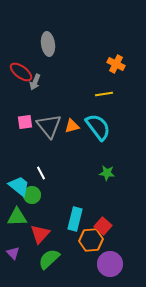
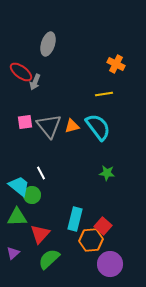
gray ellipse: rotated 25 degrees clockwise
purple triangle: rotated 32 degrees clockwise
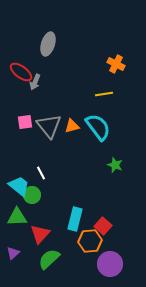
green star: moved 8 px right, 8 px up; rotated 14 degrees clockwise
orange hexagon: moved 1 px left, 1 px down
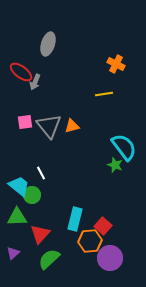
cyan semicircle: moved 26 px right, 20 px down
purple circle: moved 6 px up
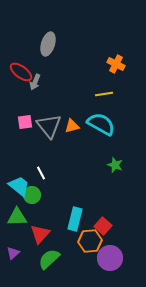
cyan semicircle: moved 23 px left, 23 px up; rotated 24 degrees counterclockwise
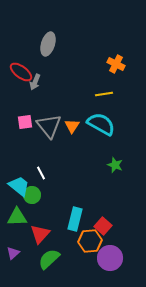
orange triangle: rotated 42 degrees counterclockwise
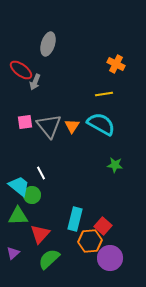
red ellipse: moved 2 px up
green star: rotated 14 degrees counterclockwise
green triangle: moved 1 px right, 1 px up
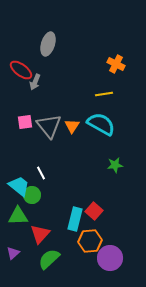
green star: rotated 14 degrees counterclockwise
red square: moved 9 px left, 15 px up
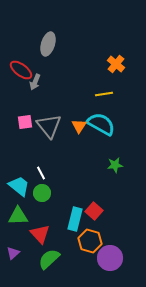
orange cross: rotated 12 degrees clockwise
orange triangle: moved 7 px right
green circle: moved 10 px right, 2 px up
red triangle: rotated 25 degrees counterclockwise
orange hexagon: rotated 20 degrees clockwise
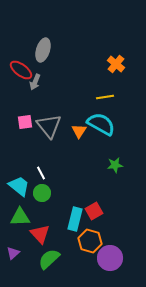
gray ellipse: moved 5 px left, 6 px down
yellow line: moved 1 px right, 3 px down
orange triangle: moved 5 px down
red square: rotated 18 degrees clockwise
green triangle: moved 2 px right, 1 px down
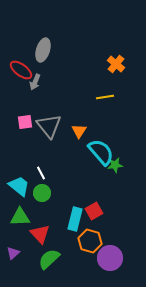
cyan semicircle: moved 28 px down; rotated 20 degrees clockwise
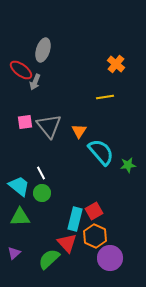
green star: moved 13 px right
red triangle: moved 27 px right, 9 px down
orange hexagon: moved 5 px right, 5 px up; rotated 10 degrees clockwise
purple triangle: moved 1 px right
